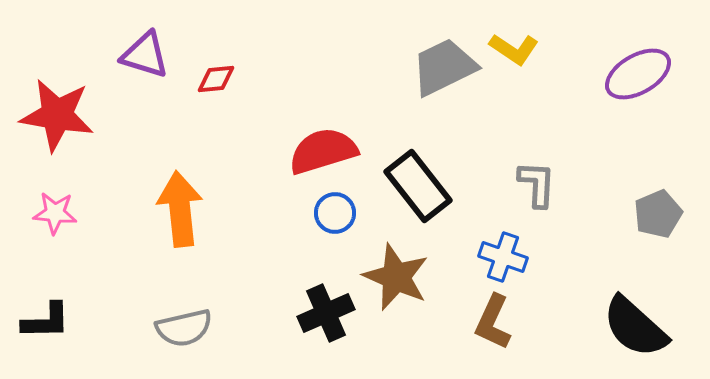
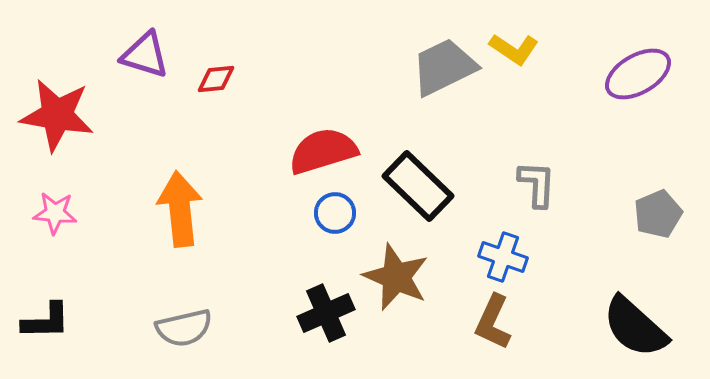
black rectangle: rotated 8 degrees counterclockwise
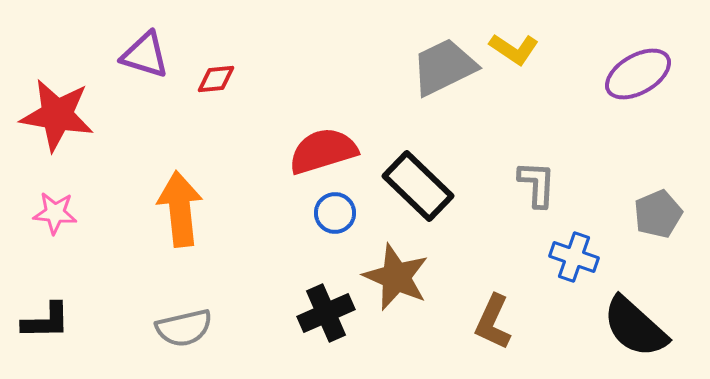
blue cross: moved 71 px right
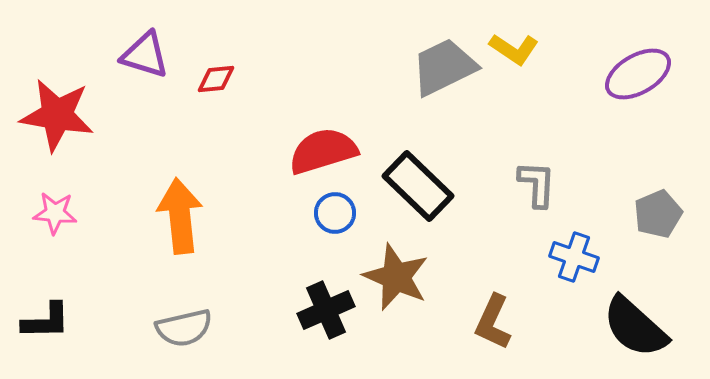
orange arrow: moved 7 px down
black cross: moved 3 px up
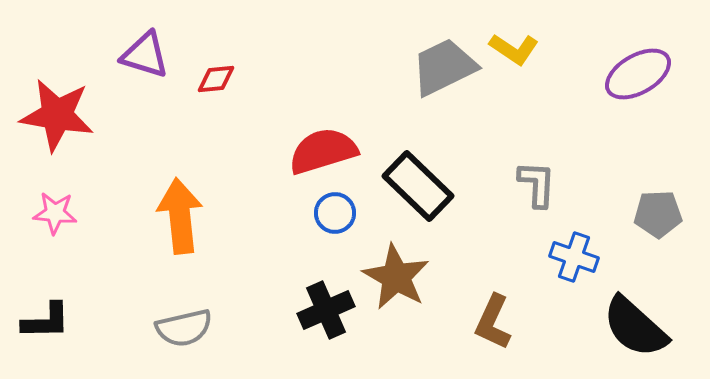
gray pentagon: rotated 21 degrees clockwise
brown star: rotated 6 degrees clockwise
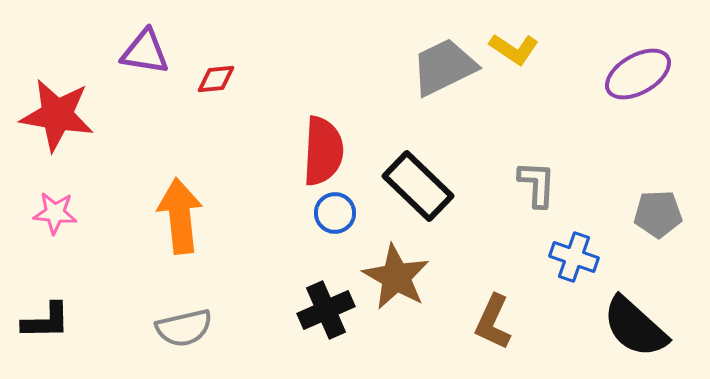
purple triangle: moved 3 px up; rotated 8 degrees counterclockwise
red semicircle: rotated 110 degrees clockwise
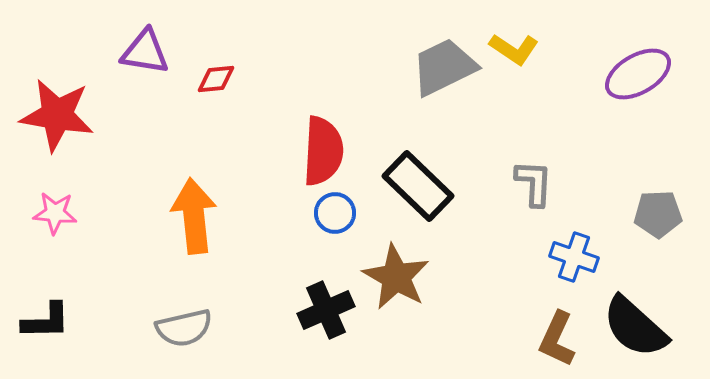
gray L-shape: moved 3 px left, 1 px up
orange arrow: moved 14 px right
brown L-shape: moved 64 px right, 17 px down
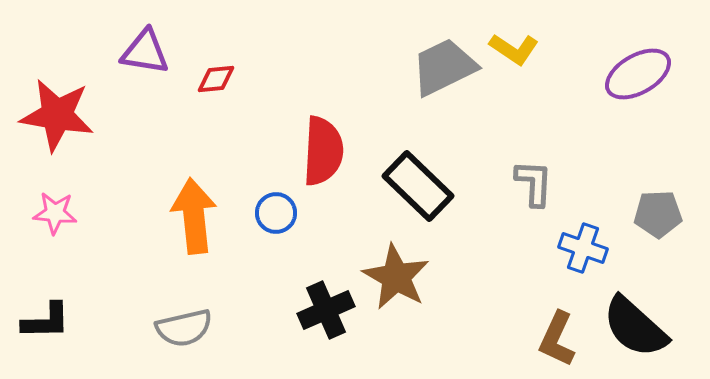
blue circle: moved 59 px left
blue cross: moved 9 px right, 9 px up
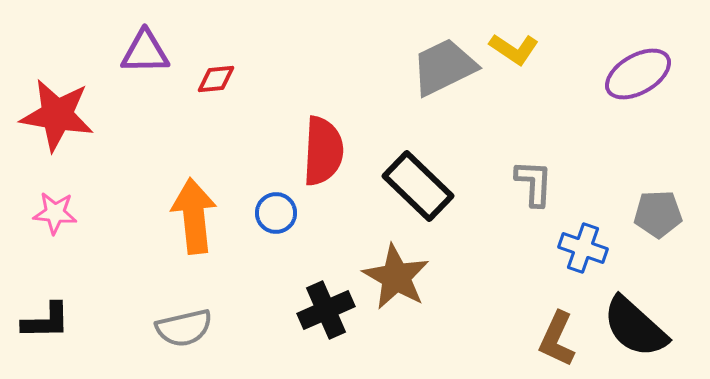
purple triangle: rotated 10 degrees counterclockwise
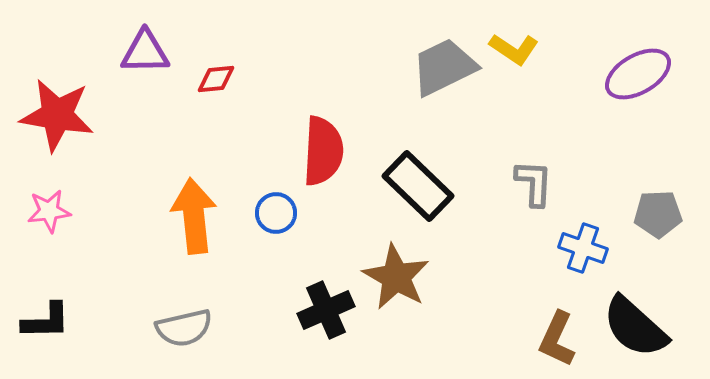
pink star: moved 6 px left, 2 px up; rotated 12 degrees counterclockwise
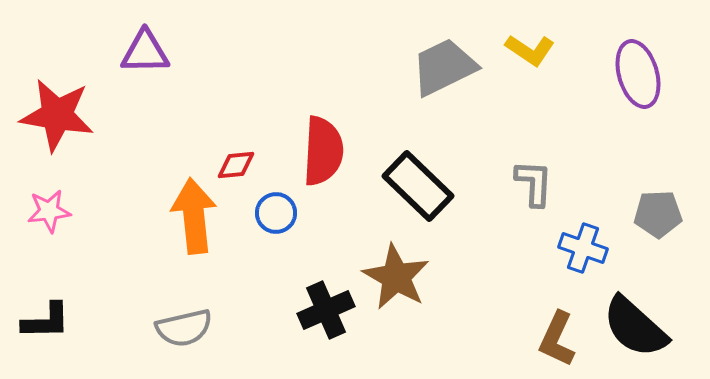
yellow L-shape: moved 16 px right, 1 px down
purple ellipse: rotated 76 degrees counterclockwise
red diamond: moved 20 px right, 86 px down
